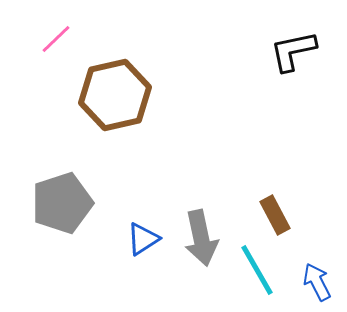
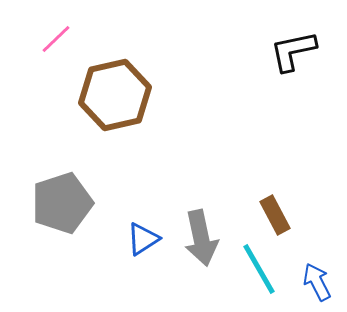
cyan line: moved 2 px right, 1 px up
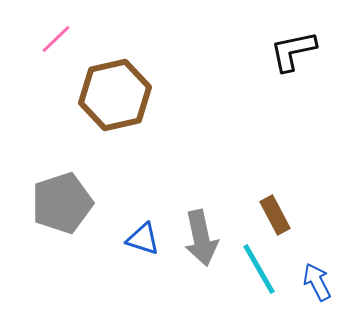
blue triangle: rotated 51 degrees clockwise
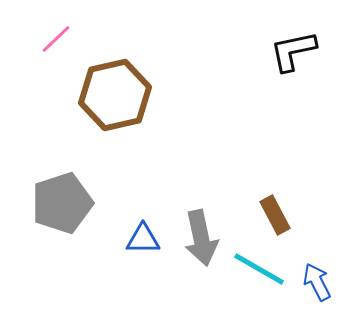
blue triangle: rotated 18 degrees counterclockwise
cyan line: rotated 30 degrees counterclockwise
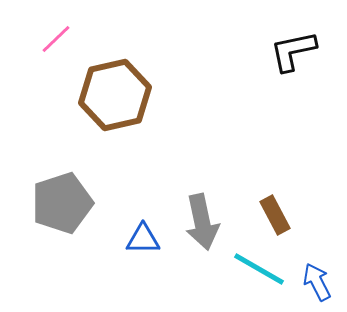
gray arrow: moved 1 px right, 16 px up
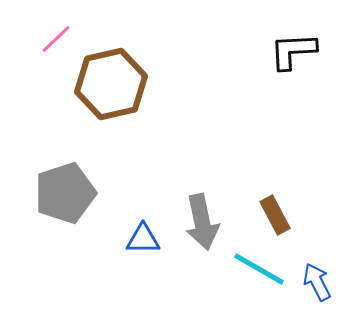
black L-shape: rotated 9 degrees clockwise
brown hexagon: moved 4 px left, 11 px up
gray pentagon: moved 3 px right, 10 px up
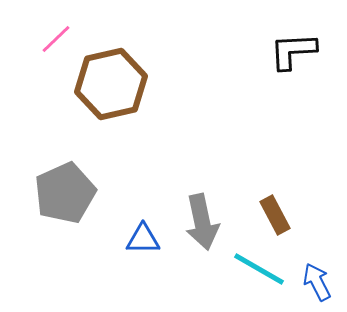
gray pentagon: rotated 6 degrees counterclockwise
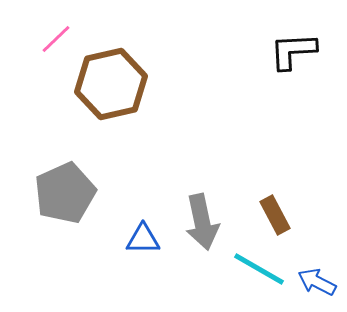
blue arrow: rotated 36 degrees counterclockwise
